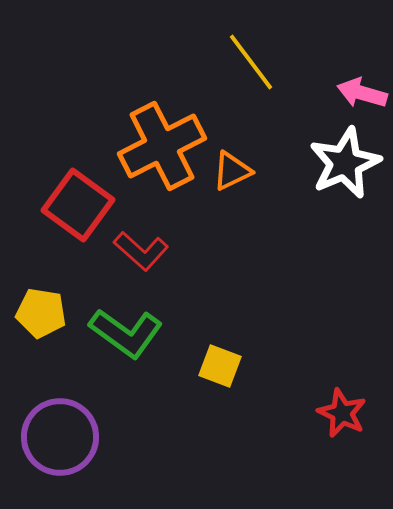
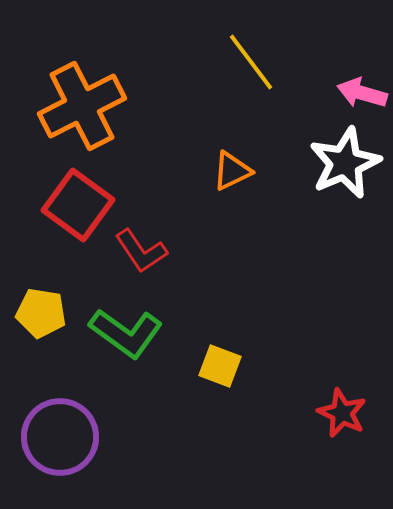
orange cross: moved 80 px left, 40 px up
red L-shape: rotated 14 degrees clockwise
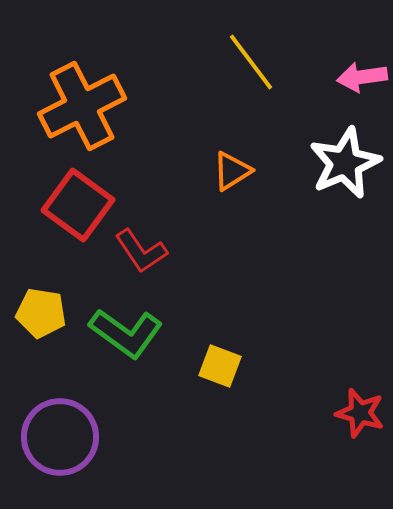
pink arrow: moved 16 px up; rotated 24 degrees counterclockwise
orange triangle: rotated 6 degrees counterclockwise
red star: moved 18 px right; rotated 9 degrees counterclockwise
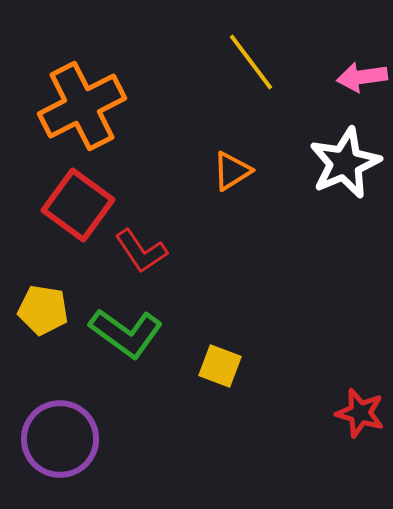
yellow pentagon: moved 2 px right, 3 px up
purple circle: moved 2 px down
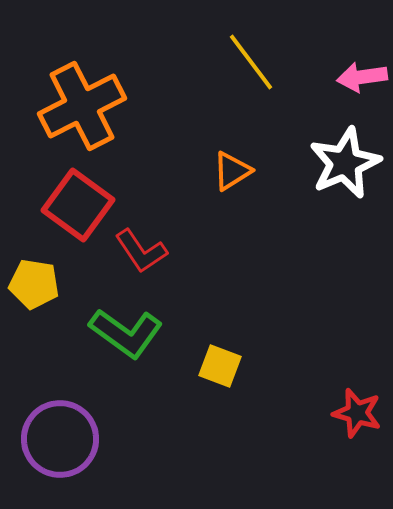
yellow pentagon: moved 9 px left, 26 px up
red star: moved 3 px left
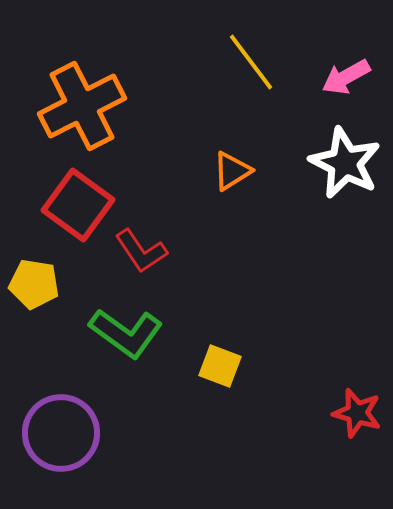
pink arrow: moved 16 px left; rotated 21 degrees counterclockwise
white star: rotated 22 degrees counterclockwise
purple circle: moved 1 px right, 6 px up
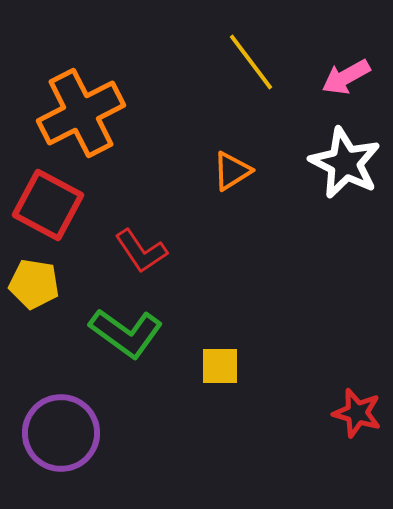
orange cross: moved 1 px left, 7 px down
red square: moved 30 px left; rotated 8 degrees counterclockwise
yellow square: rotated 21 degrees counterclockwise
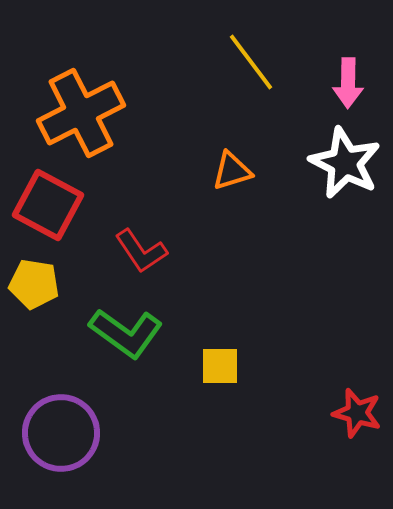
pink arrow: moved 2 px right, 6 px down; rotated 60 degrees counterclockwise
orange triangle: rotated 15 degrees clockwise
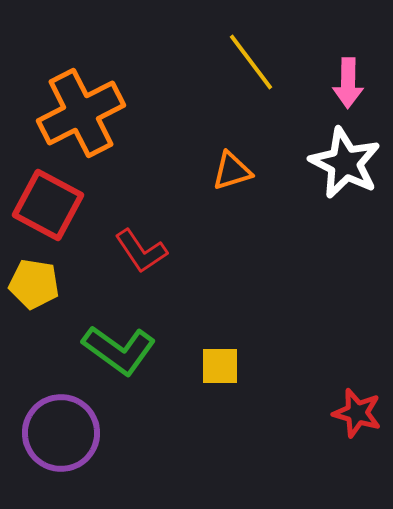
green L-shape: moved 7 px left, 17 px down
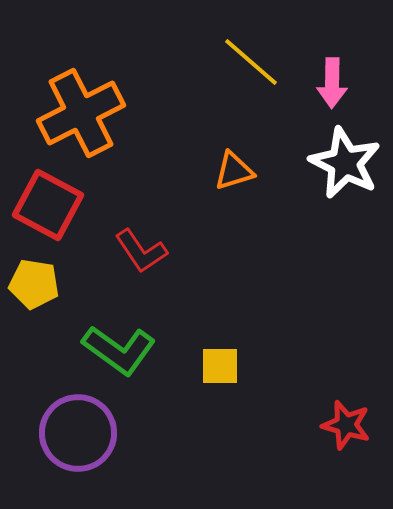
yellow line: rotated 12 degrees counterclockwise
pink arrow: moved 16 px left
orange triangle: moved 2 px right
red star: moved 11 px left, 12 px down
purple circle: moved 17 px right
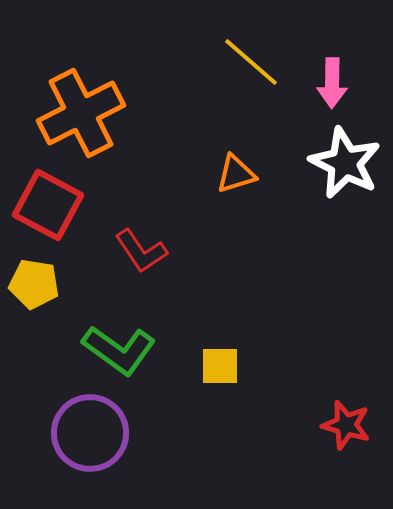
orange triangle: moved 2 px right, 3 px down
purple circle: moved 12 px right
